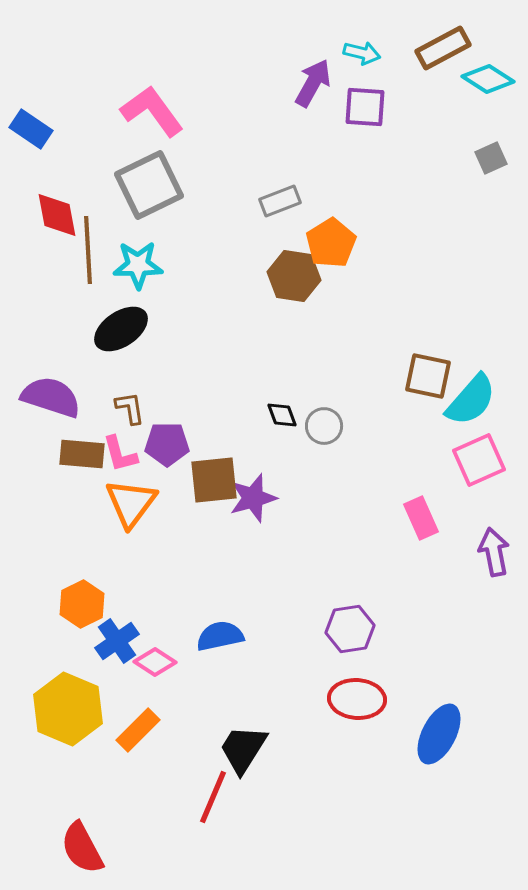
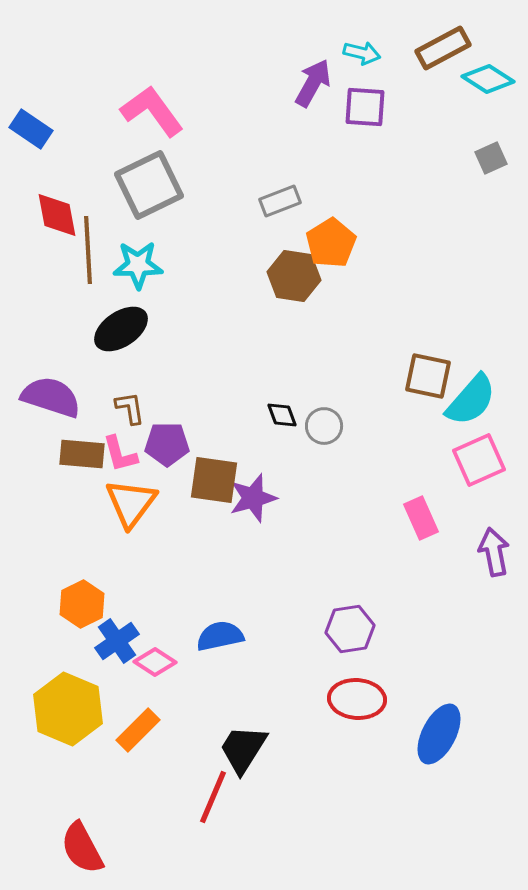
brown square at (214, 480): rotated 14 degrees clockwise
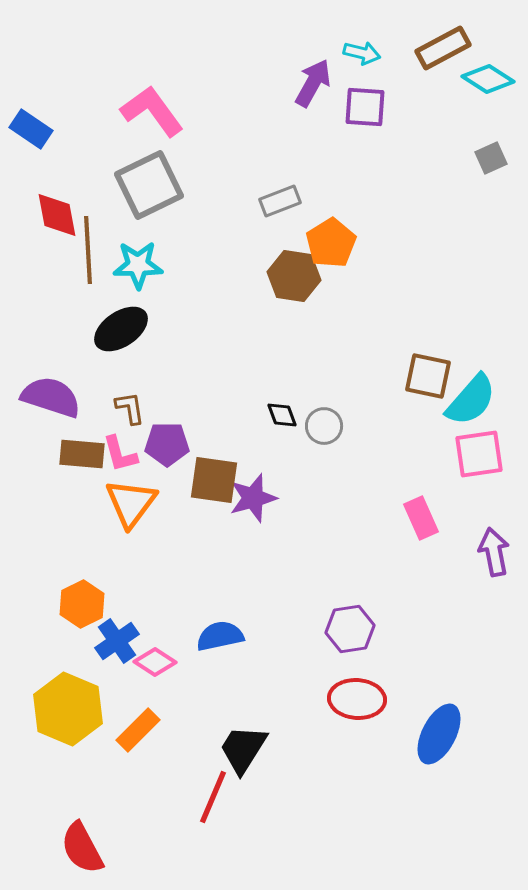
pink square at (479, 460): moved 6 px up; rotated 16 degrees clockwise
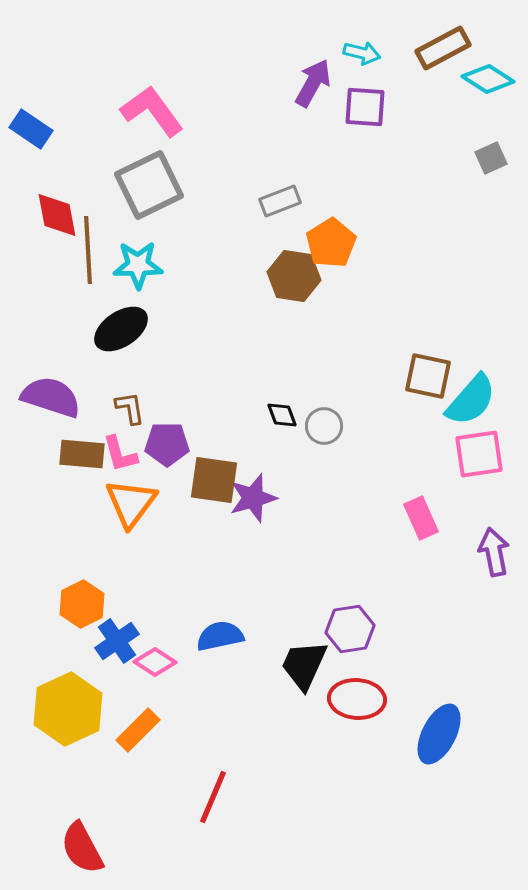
yellow hexagon at (68, 709): rotated 12 degrees clockwise
black trapezoid at (243, 749): moved 61 px right, 84 px up; rotated 8 degrees counterclockwise
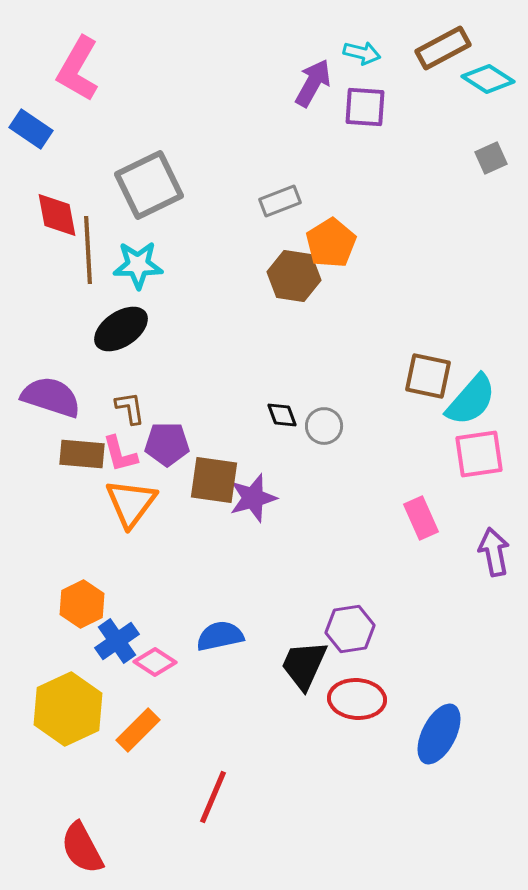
pink L-shape at (152, 111): moved 74 px left, 42 px up; rotated 114 degrees counterclockwise
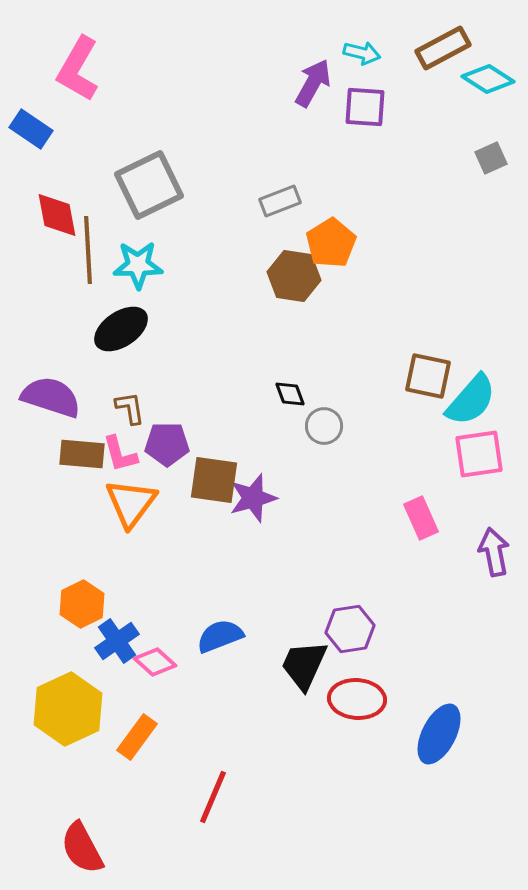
black diamond at (282, 415): moved 8 px right, 21 px up
blue semicircle at (220, 636): rotated 9 degrees counterclockwise
pink diamond at (155, 662): rotated 9 degrees clockwise
orange rectangle at (138, 730): moved 1 px left, 7 px down; rotated 9 degrees counterclockwise
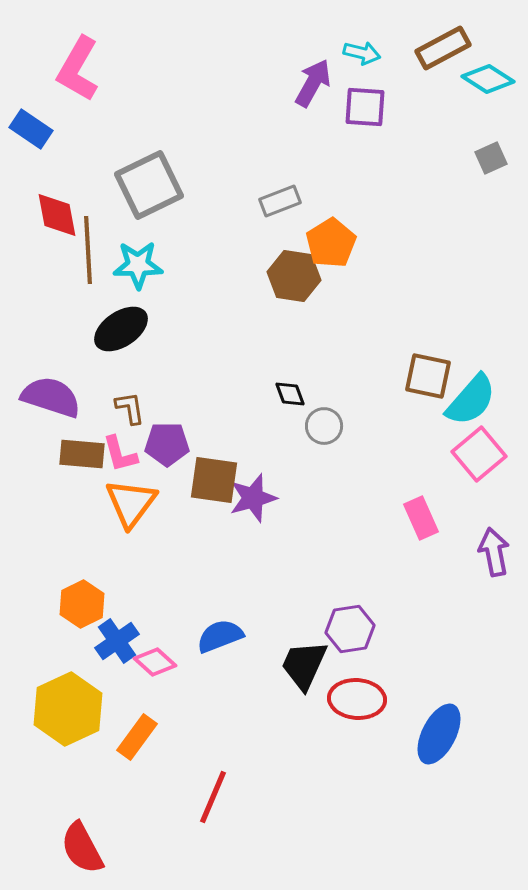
pink square at (479, 454): rotated 32 degrees counterclockwise
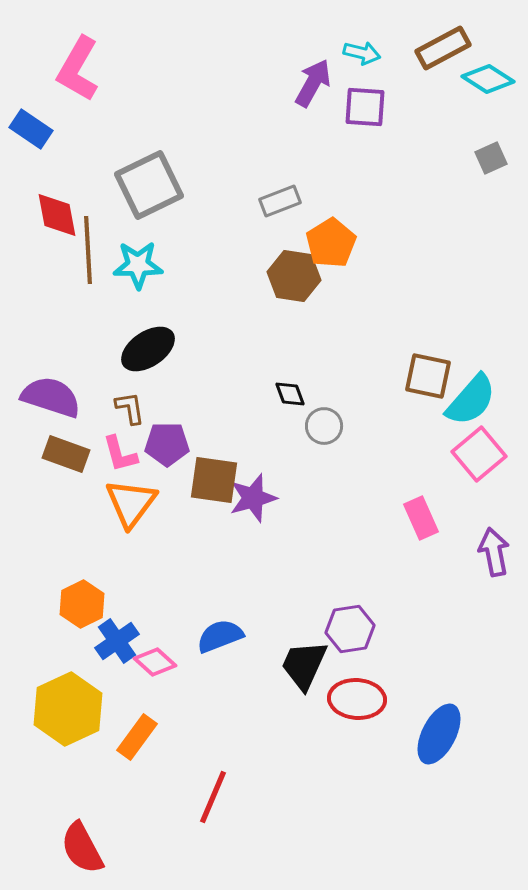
black ellipse at (121, 329): moved 27 px right, 20 px down
brown rectangle at (82, 454): moved 16 px left; rotated 15 degrees clockwise
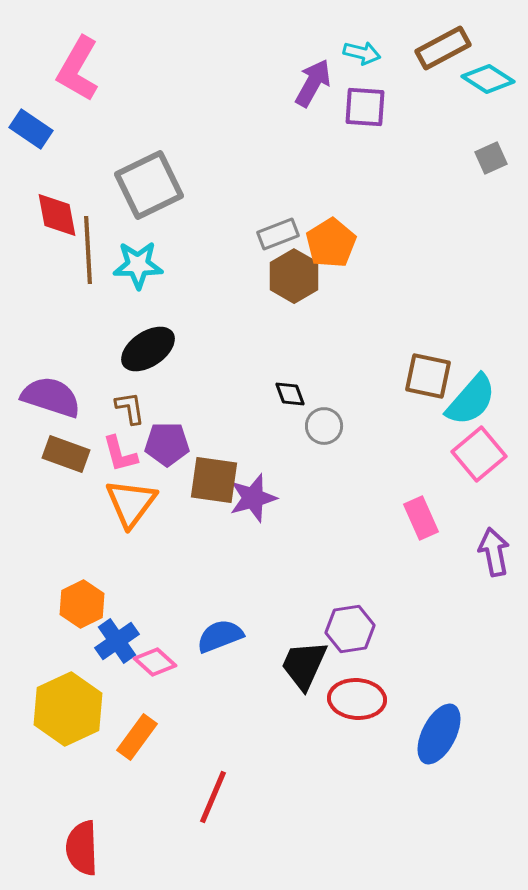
gray rectangle at (280, 201): moved 2 px left, 33 px down
brown hexagon at (294, 276): rotated 21 degrees clockwise
red semicircle at (82, 848): rotated 26 degrees clockwise
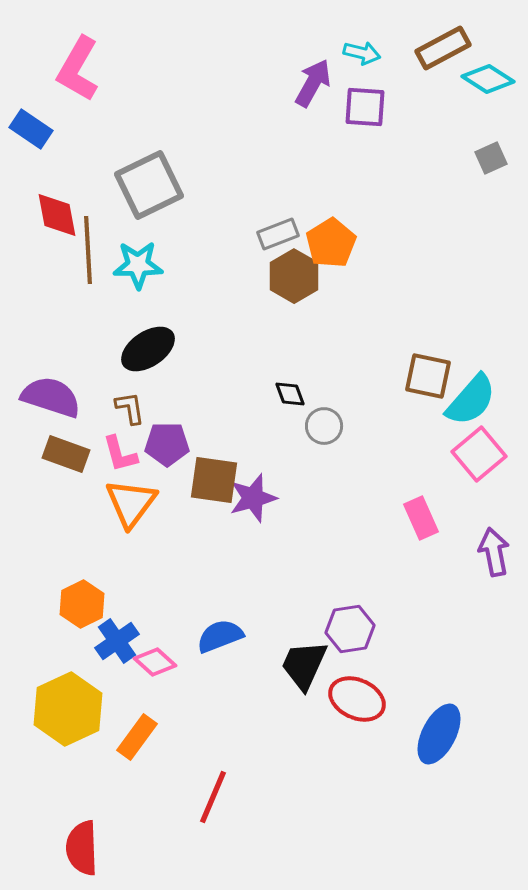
red ellipse at (357, 699): rotated 20 degrees clockwise
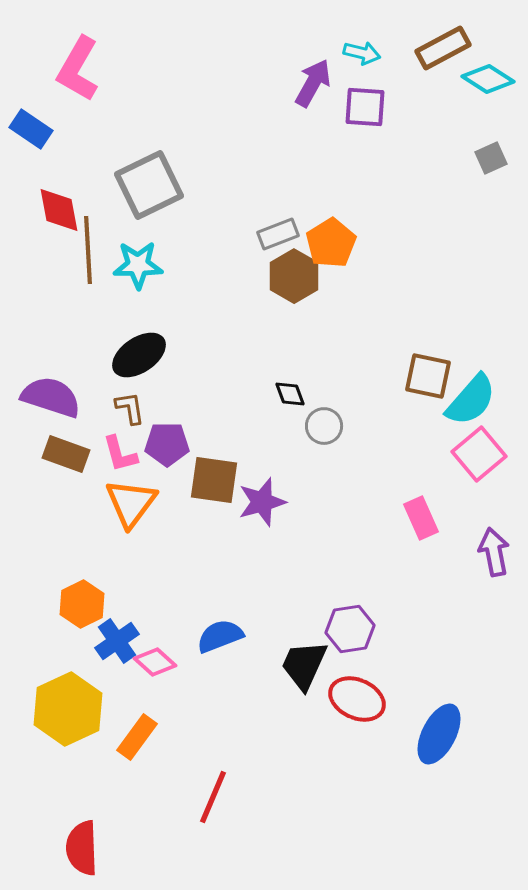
red diamond at (57, 215): moved 2 px right, 5 px up
black ellipse at (148, 349): moved 9 px left, 6 px down
purple star at (253, 498): moved 9 px right, 4 px down
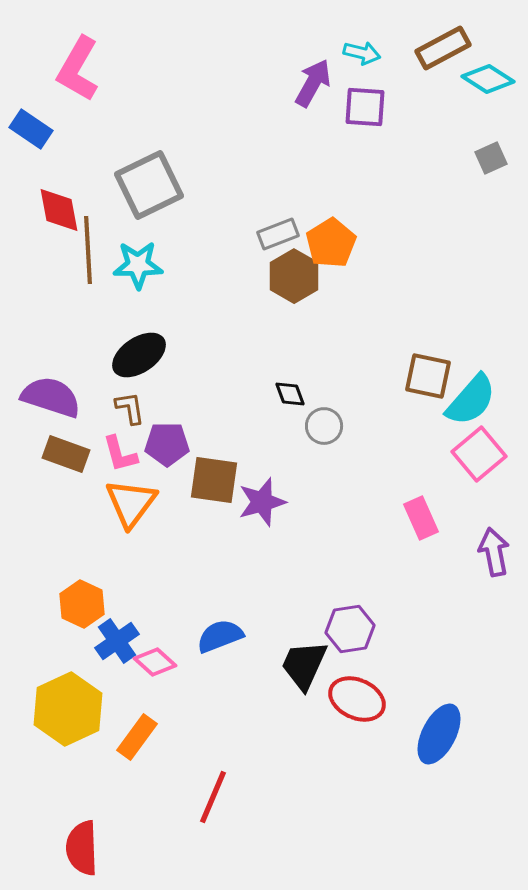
orange hexagon at (82, 604): rotated 9 degrees counterclockwise
